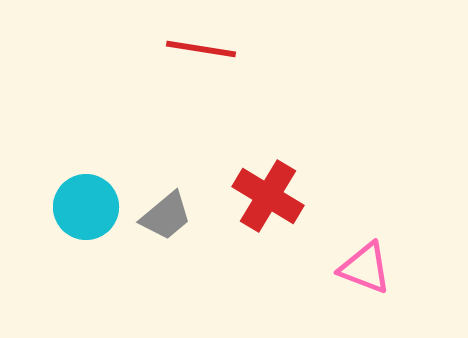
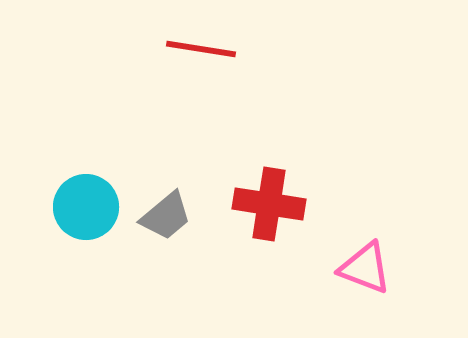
red cross: moved 1 px right, 8 px down; rotated 22 degrees counterclockwise
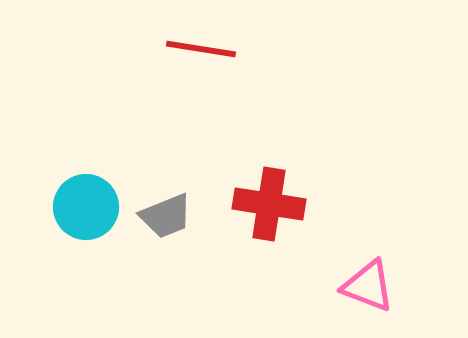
gray trapezoid: rotated 18 degrees clockwise
pink triangle: moved 3 px right, 18 px down
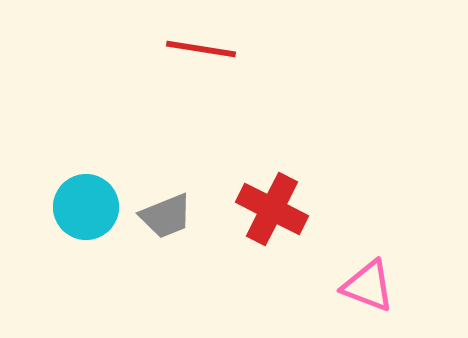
red cross: moved 3 px right, 5 px down; rotated 18 degrees clockwise
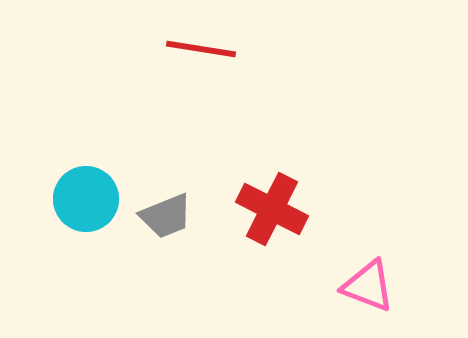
cyan circle: moved 8 px up
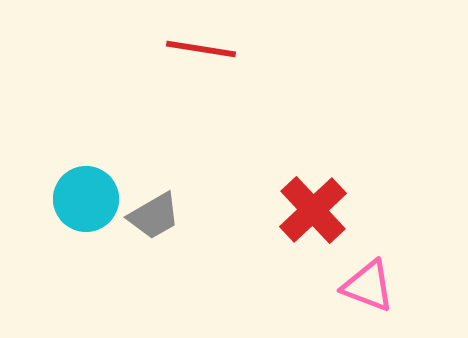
red cross: moved 41 px right, 1 px down; rotated 20 degrees clockwise
gray trapezoid: moved 12 px left; rotated 8 degrees counterclockwise
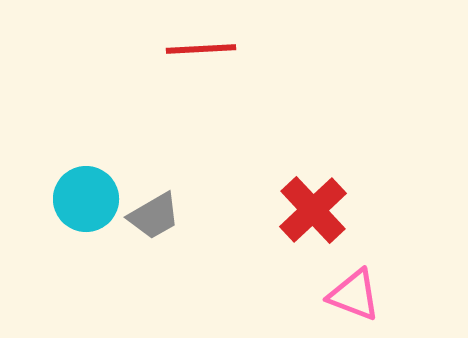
red line: rotated 12 degrees counterclockwise
pink triangle: moved 14 px left, 9 px down
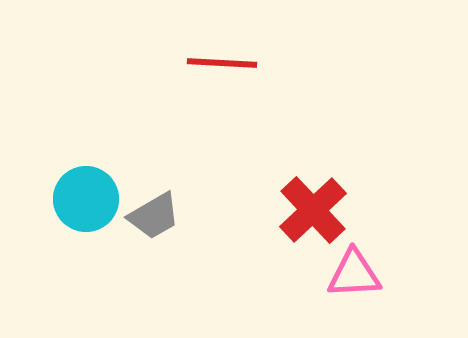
red line: moved 21 px right, 14 px down; rotated 6 degrees clockwise
pink triangle: moved 21 px up; rotated 24 degrees counterclockwise
